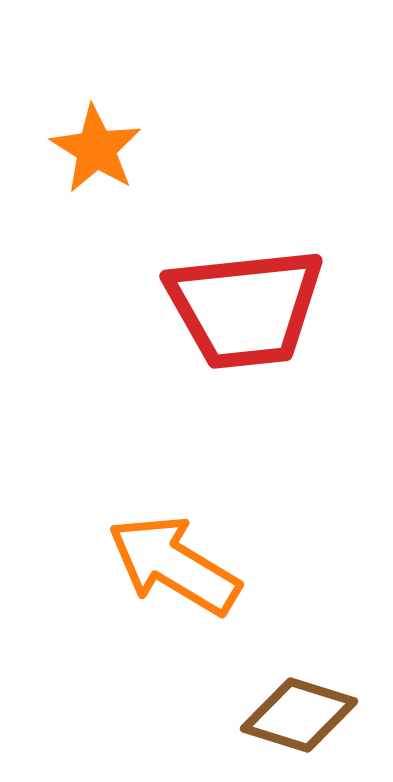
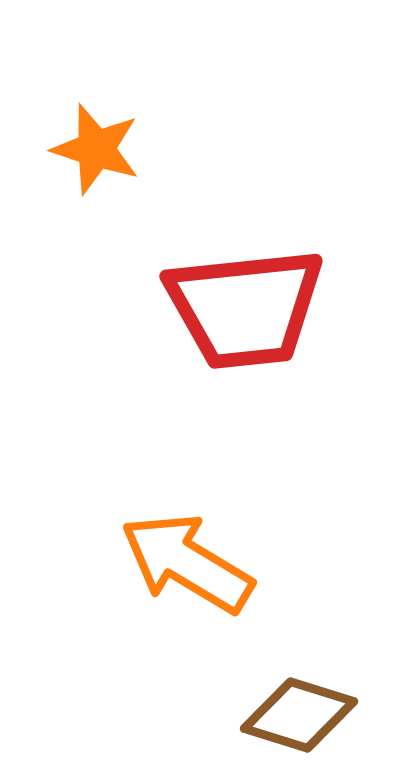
orange star: rotated 14 degrees counterclockwise
orange arrow: moved 13 px right, 2 px up
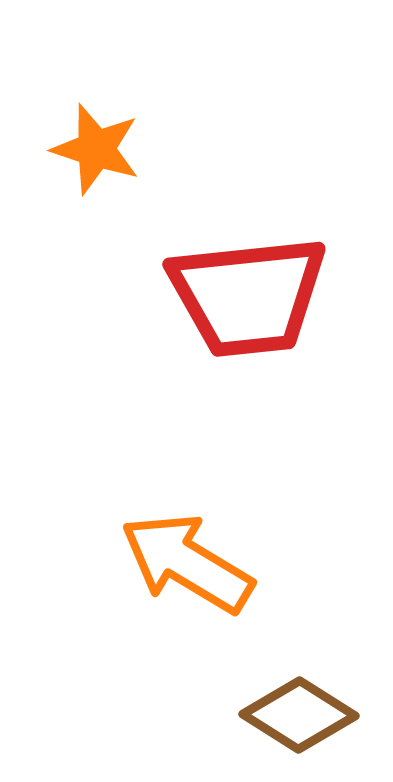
red trapezoid: moved 3 px right, 12 px up
brown diamond: rotated 15 degrees clockwise
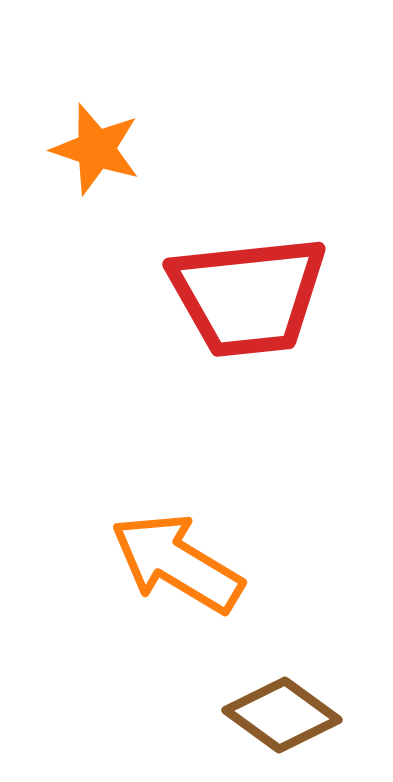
orange arrow: moved 10 px left
brown diamond: moved 17 px left; rotated 4 degrees clockwise
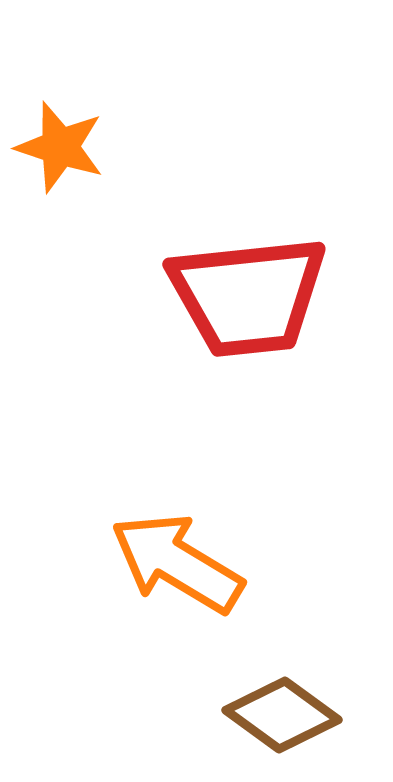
orange star: moved 36 px left, 2 px up
